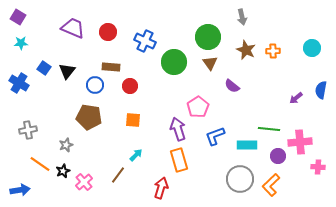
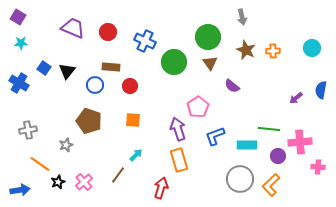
brown pentagon at (89, 117): moved 4 px down; rotated 10 degrees clockwise
black star at (63, 171): moved 5 px left, 11 px down
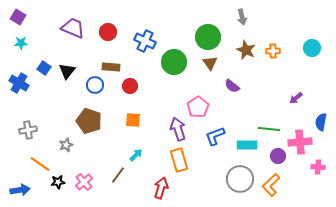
blue semicircle at (321, 90): moved 32 px down
black star at (58, 182): rotated 16 degrees clockwise
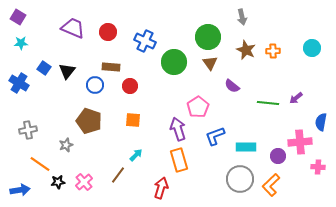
green line at (269, 129): moved 1 px left, 26 px up
cyan rectangle at (247, 145): moved 1 px left, 2 px down
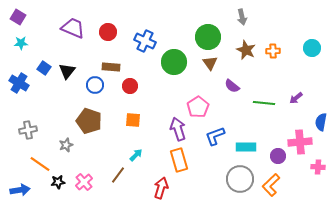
green line at (268, 103): moved 4 px left
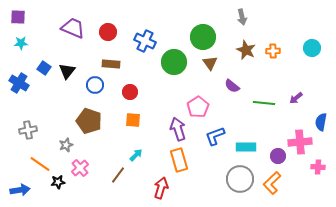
purple square at (18, 17): rotated 28 degrees counterclockwise
green circle at (208, 37): moved 5 px left
brown rectangle at (111, 67): moved 3 px up
red circle at (130, 86): moved 6 px down
pink cross at (84, 182): moved 4 px left, 14 px up
orange L-shape at (271, 185): moved 1 px right, 2 px up
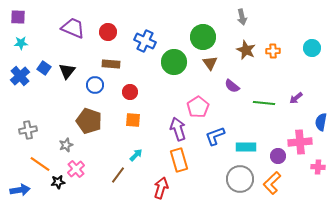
blue cross at (19, 83): moved 1 px right, 7 px up; rotated 18 degrees clockwise
pink cross at (80, 168): moved 4 px left, 1 px down
